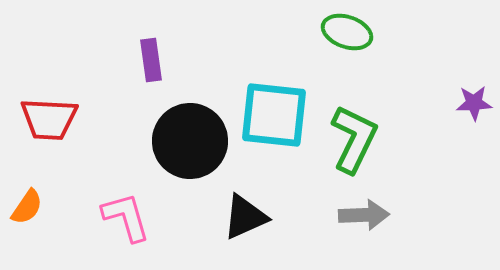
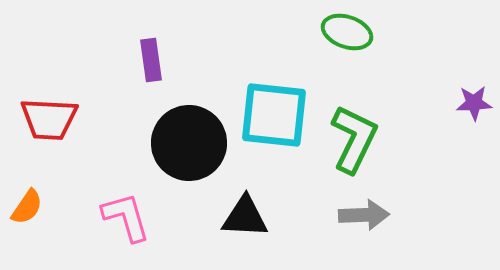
black circle: moved 1 px left, 2 px down
black triangle: rotated 27 degrees clockwise
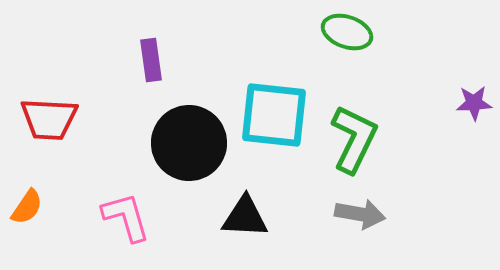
gray arrow: moved 4 px left, 1 px up; rotated 12 degrees clockwise
